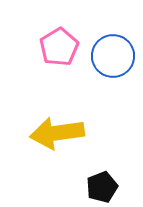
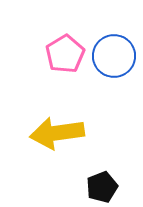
pink pentagon: moved 6 px right, 7 px down
blue circle: moved 1 px right
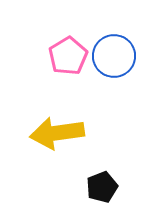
pink pentagon: moved 3 px right, 2 px down
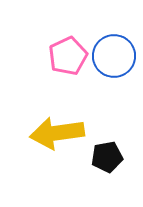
pink pentagon: rotated 6 degrees clockwise
black pentagon: moved 5 px right, 30 px up; rotated 12 degrees clockwise
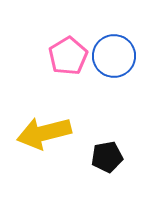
pink pentagon: rotated 6 degrees counterclockwise
yellow arrow: moved 13 px left; rotated 6 degrees counterclockwise
